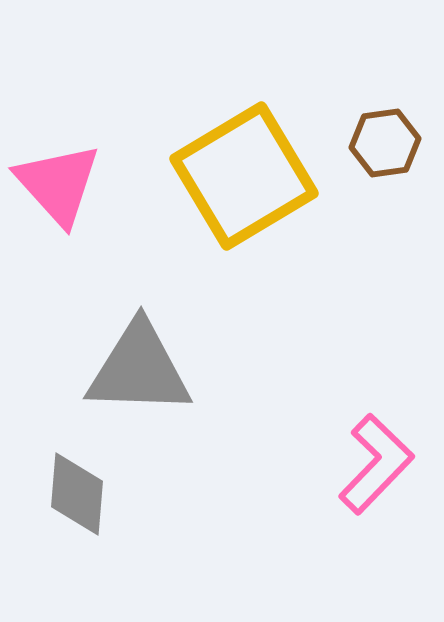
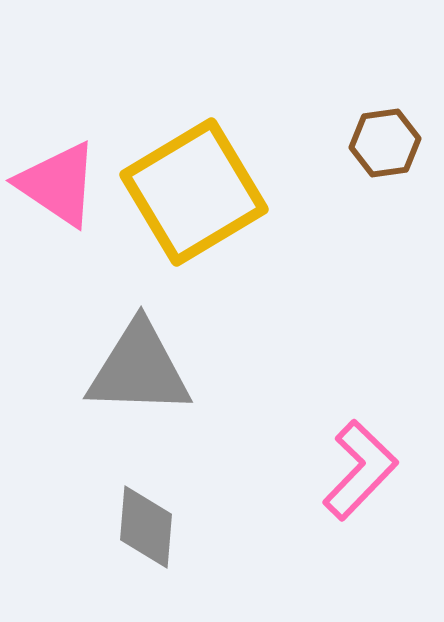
yellow square: moved 50 px left, 16 px down
pink triangle: rotated 14 degrees counterclockwise
pink L-shape: moved 16 px left, 6 px down
gray diamond: moved 69 px right, 33 px down
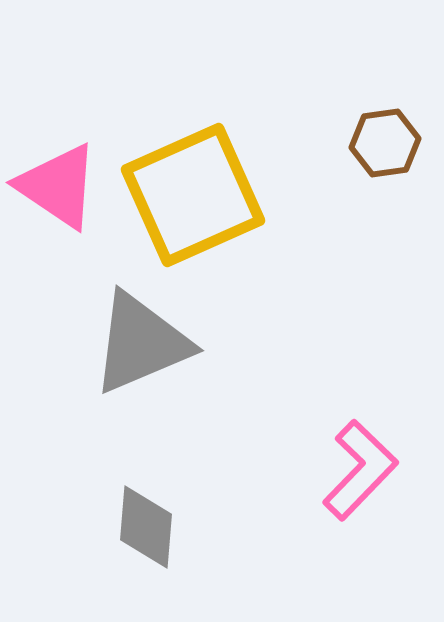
pink triangle: moved 2 px down
yellow square: moved 1 px left, 3 px down; rotated 7 degrees clockwise
gray triangle: moved 2 px right, 26 px up; rotated 25 degrees counterclockwise
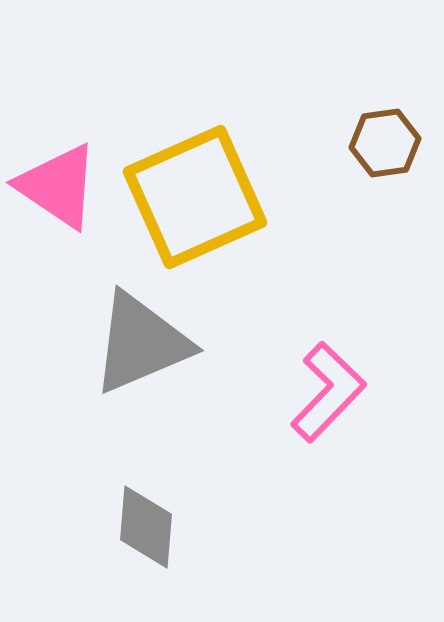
yellow square: moved 2 px right, 2 px down
pink L-shape: moved 32 px left, 78 px up
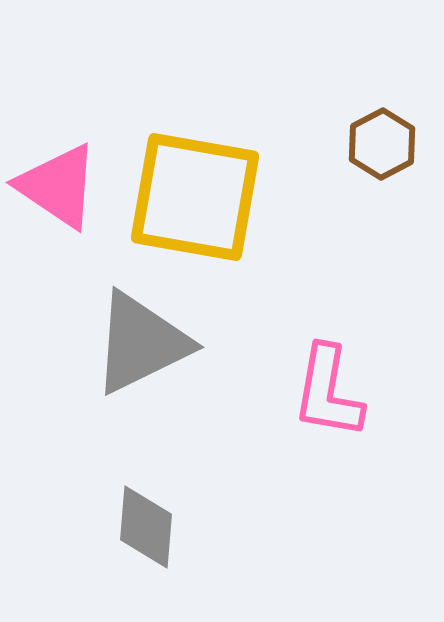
brown hexagon: moved 3 px left, 1 px down; rotated 20 degrees counterclockwise
yellow square: rotated 34 degrees clockwise
gray triangle: rotated 3 degrees counterclockwise
pink L-shape: rotated 146 degrees clockwise
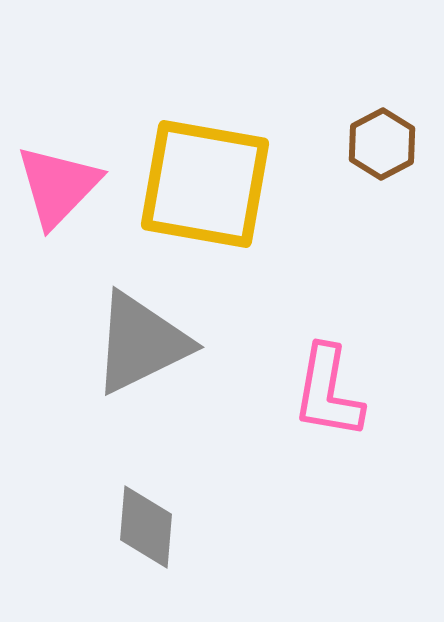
pink triangle: rotated 40 degrees clockwise
yellow square: moved 10 px right, 13 px up
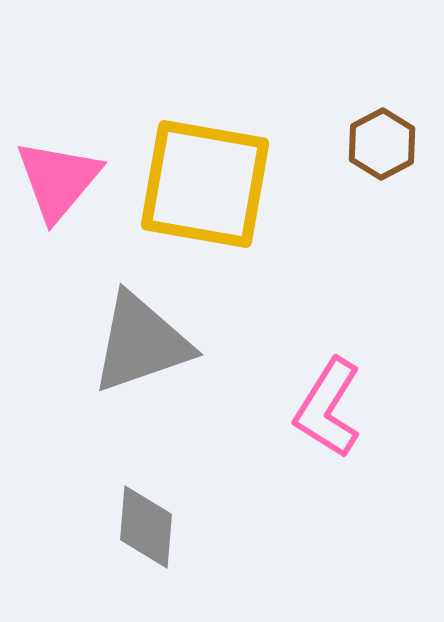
pink triangle: moved 6 px up; rotated 4 degrees counterclockwise
gray triangle: rotated 7 degrees clockwise
pink L-shape: moved 16 px down; rotated 22 degrees clockwise
